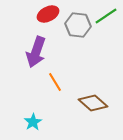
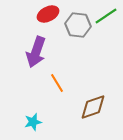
orange line: moved 2 px right, 1 px down
brown diamond: moved 4 px down; rotated 60 degrees counterclockwise
cyan star: rotated 18 degrees clockwise
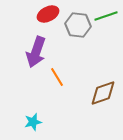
green line: rotated 15 degrees clockwise
orange line: moved 6 px up
brown diamond: moved 10 px right, 14 px up
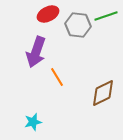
brown diamond: rotated 8 degrees counterclockwise
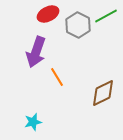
green line: rotated 10 degrees counterclockwise
gray hexagon: rotated 20 degrees clockwise
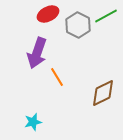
purple arrow: moved 1 px right, 1 px down
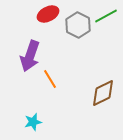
purple arrow: moved 7 px left, 3 px down
orange line: moved 7 px left, 2 px down
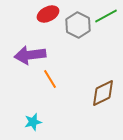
purple arrow: moved 1 px up; rotated 64 degrees clockwise
